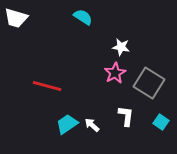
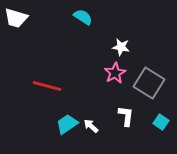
white arrow: moved 1 px left, 1 px down
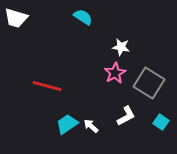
white L-shape: rotated 55 degrees clockwise
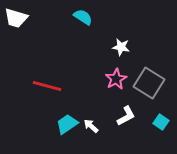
pink star: moved 1 px right, 6 px down
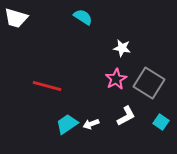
white star: moved 1 px right, 1 px down
white arrow: moved 2 px up; rotated 63 degrees counterclockwise
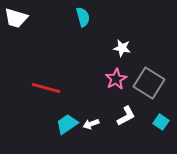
cyan semicircle: rotated 42 degrees clockwise
red line: moved 1 px left, 2 px down
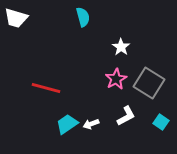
white star: moved 1 px left, 1 px up; rotated 24 degrees clockwise
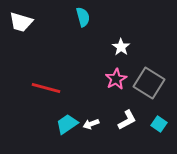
white trapezoid: moved 5 px right, 4 px down
white L-shape: moved 1 px right, 4 px down
cyan square: moved 2 px left, 2 px down
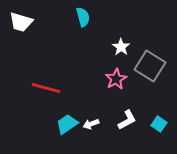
gray square: moved 1 px right, 17 px up
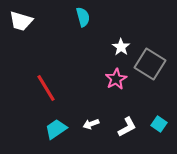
white trapezoid: moved 1 px up
gray square: moved 2 px up
red line: rotated 44 degrees clockwise
white L-shape: moved 7 px down
cyan trapezoid: moved 11 px left, 5 px down
